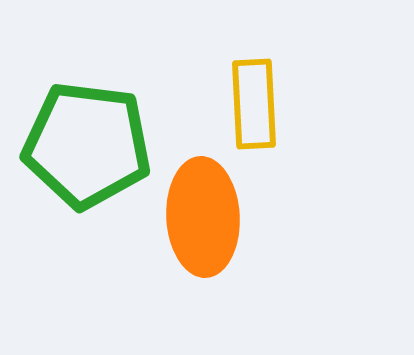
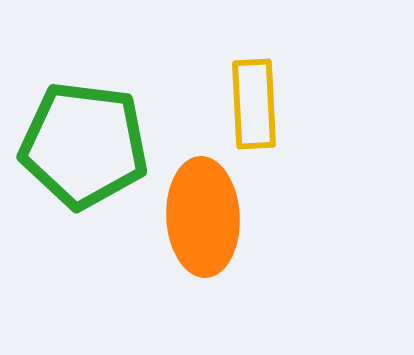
green pentagon: moved 3 px left
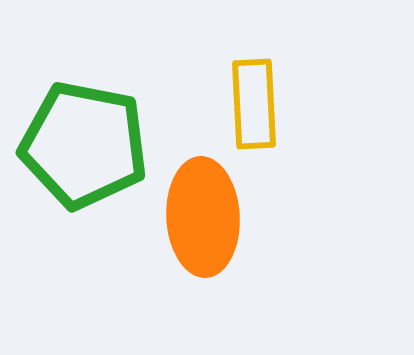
green pentagon: rotated 4 degrees clockwise
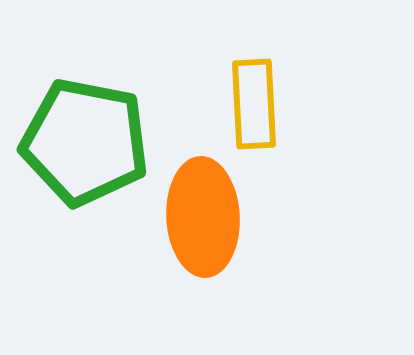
green pentagon: moved 1 px right, 3 px up
